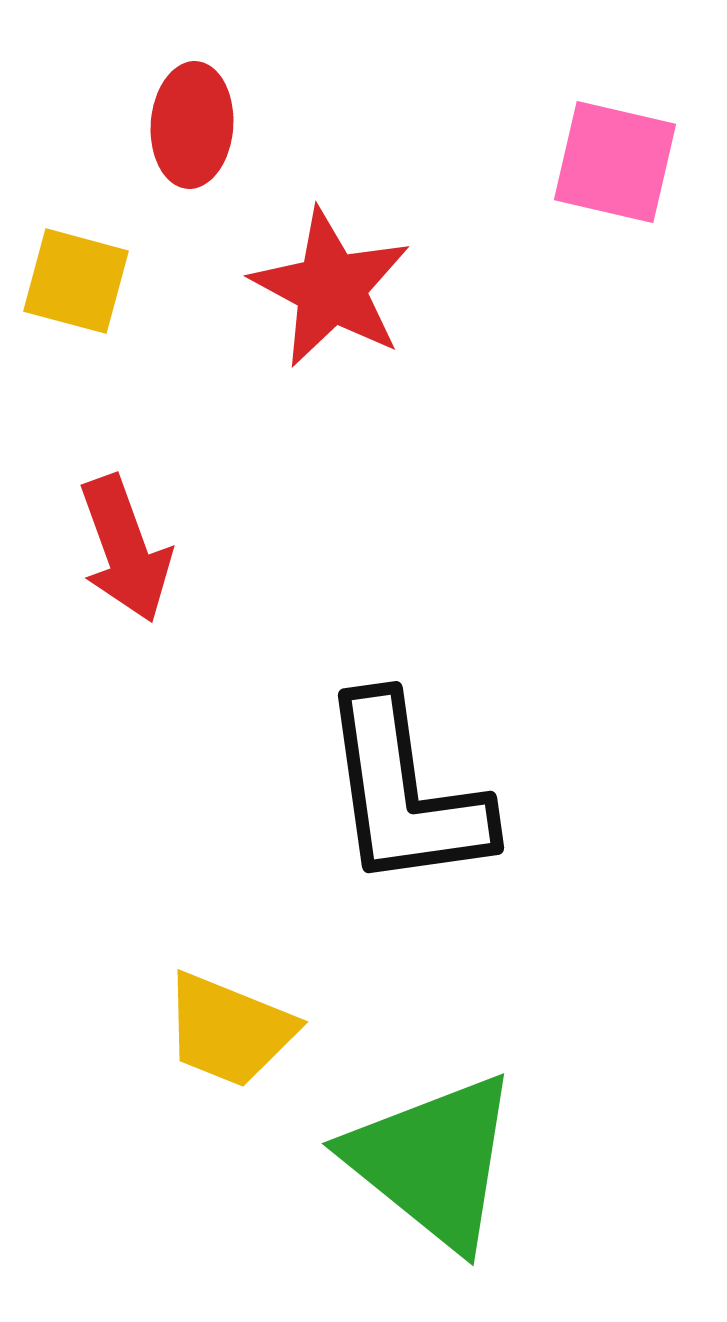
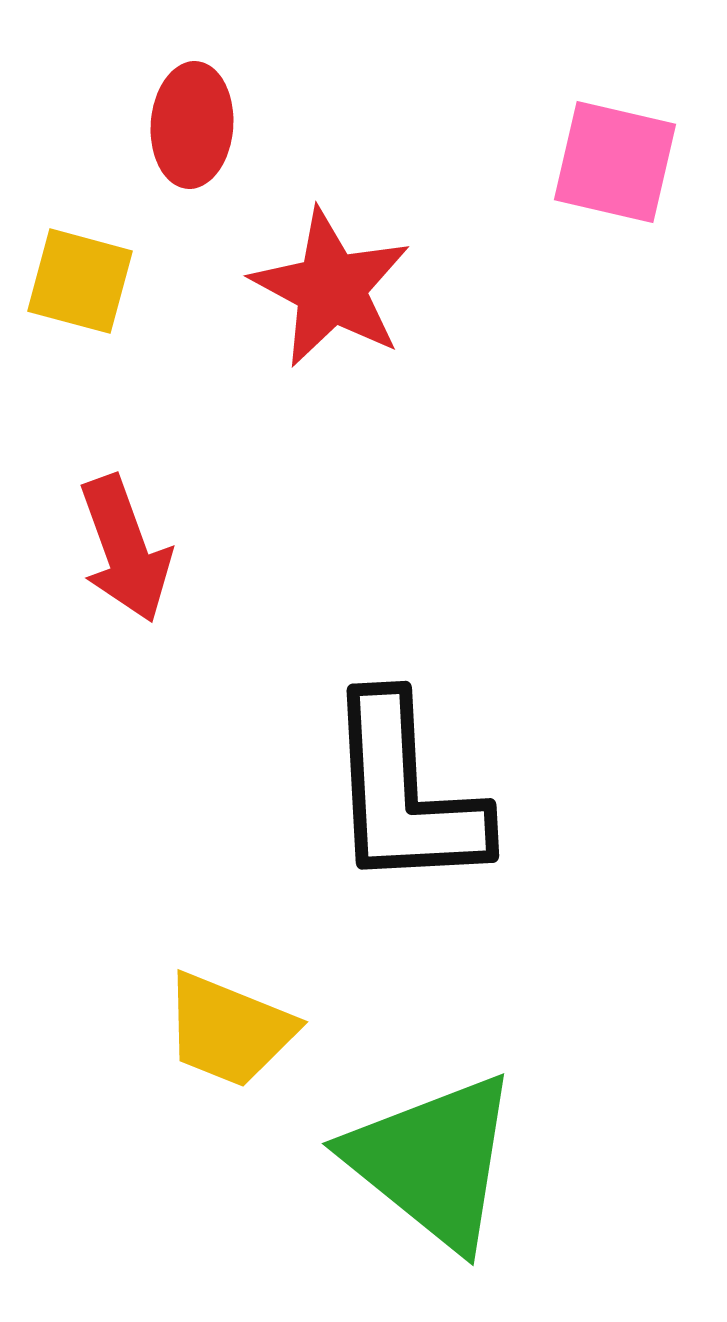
yellow square: moved 4 px right
black L-shape: rotated 5 degrees clockwise
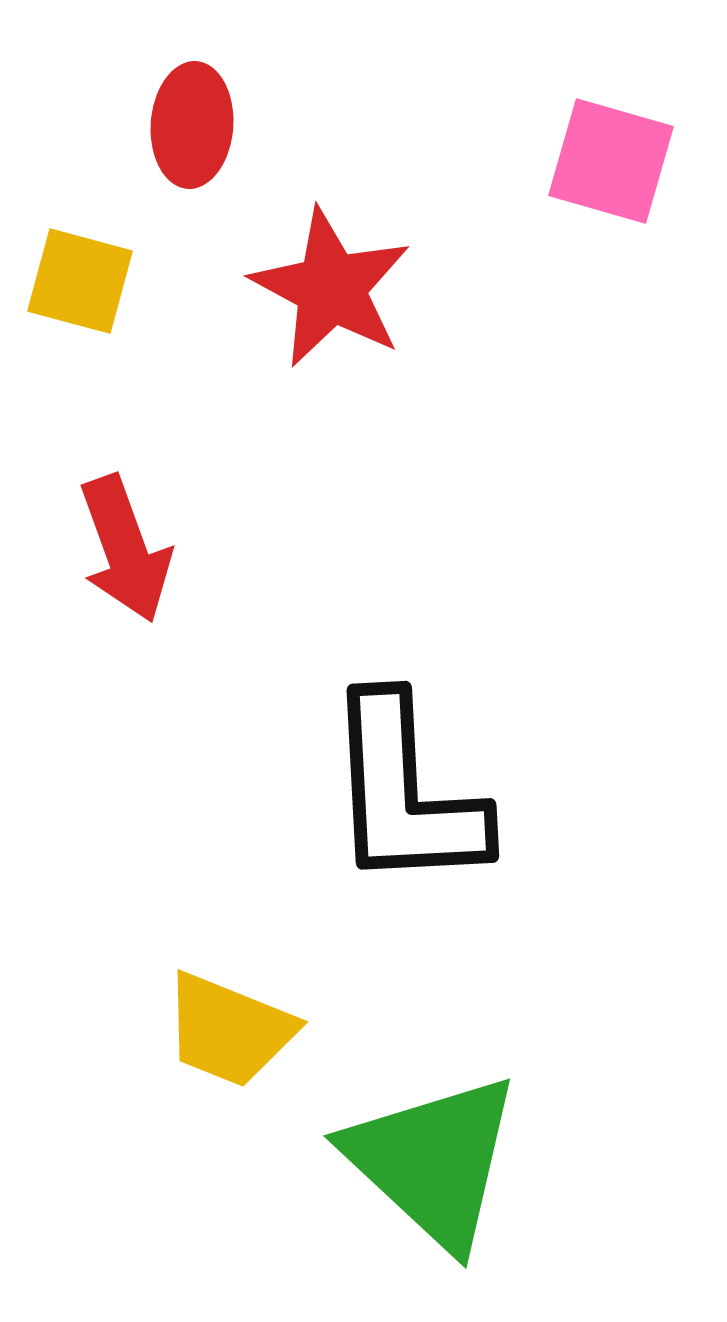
pink square: moved 4 px left, 1 px up; rotated 3 degrees clockwise
green triangle: rotated 4 degrees clockwise
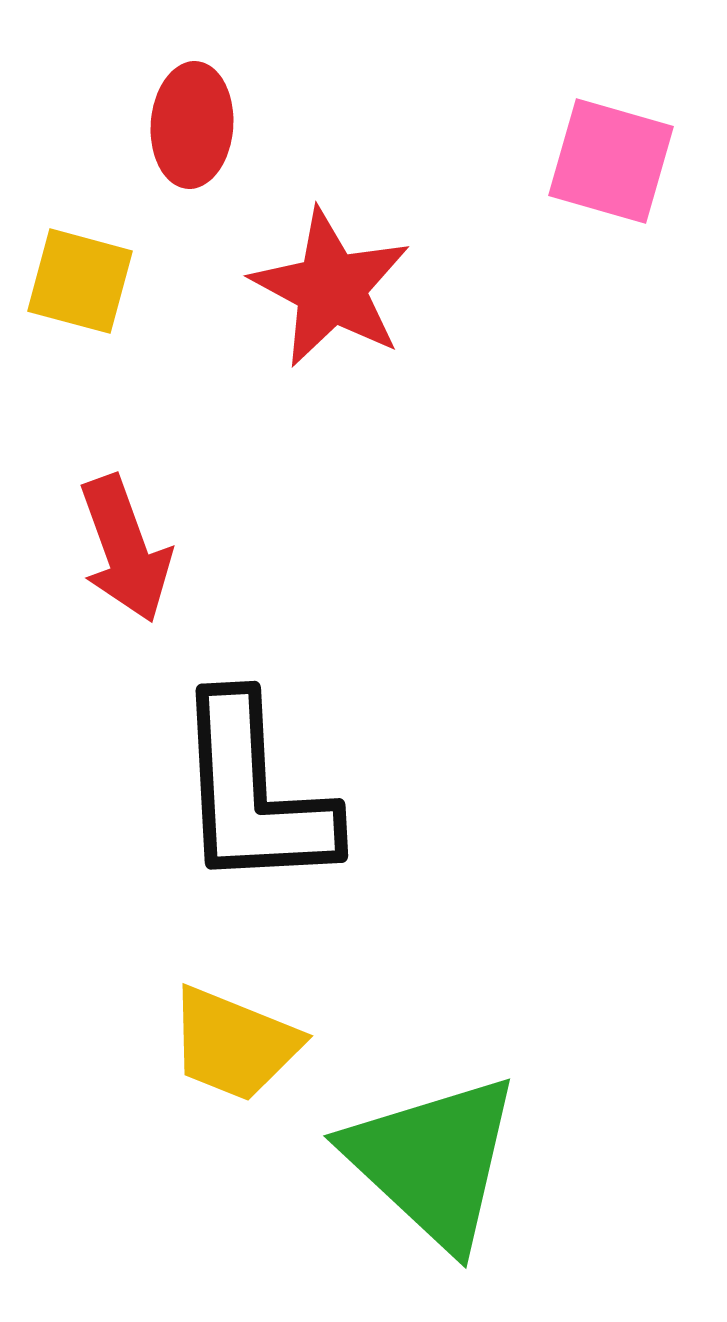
black L-shape: moved 151 px left
yellow trapezoid: moved 5 px right, 14 px down
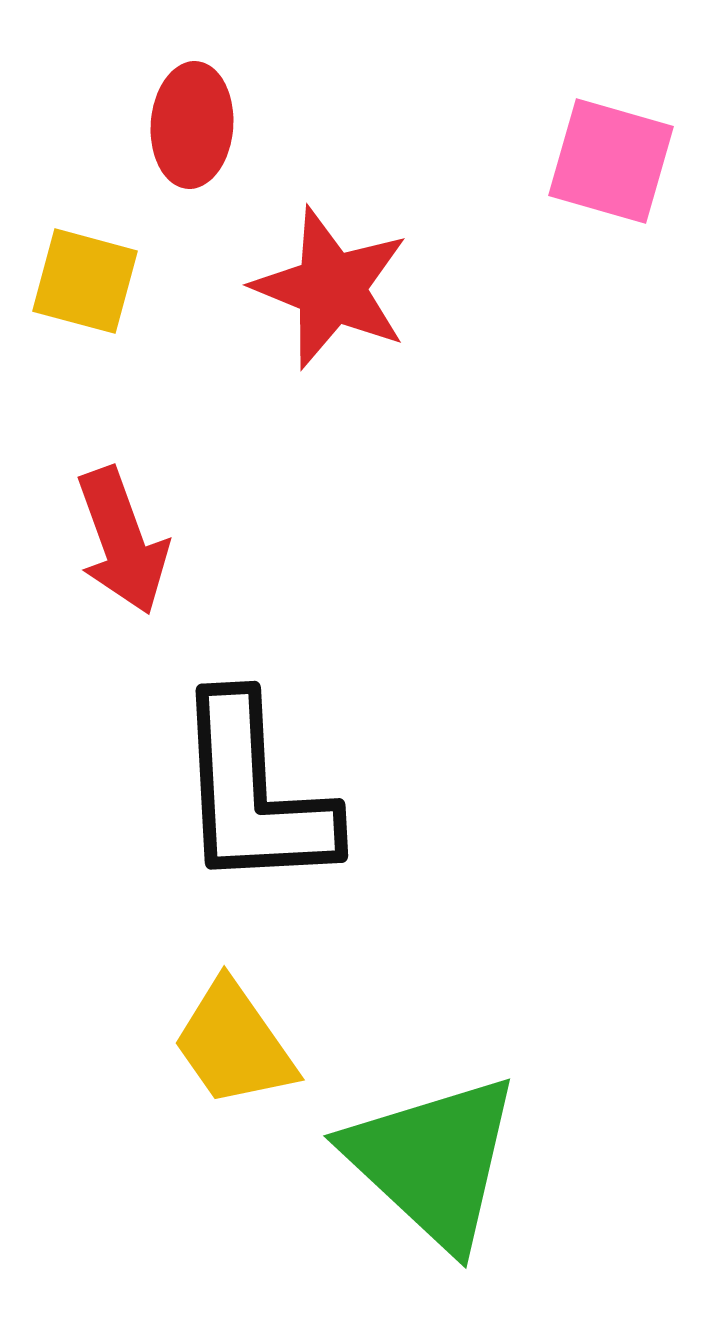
yellow square: moved 5 px right
red star: rotated 6 degrees counterclockwise
red arrow: moved 3 px left, 8 px up
yellow trapezoid: rotated 33 degrees clockwise
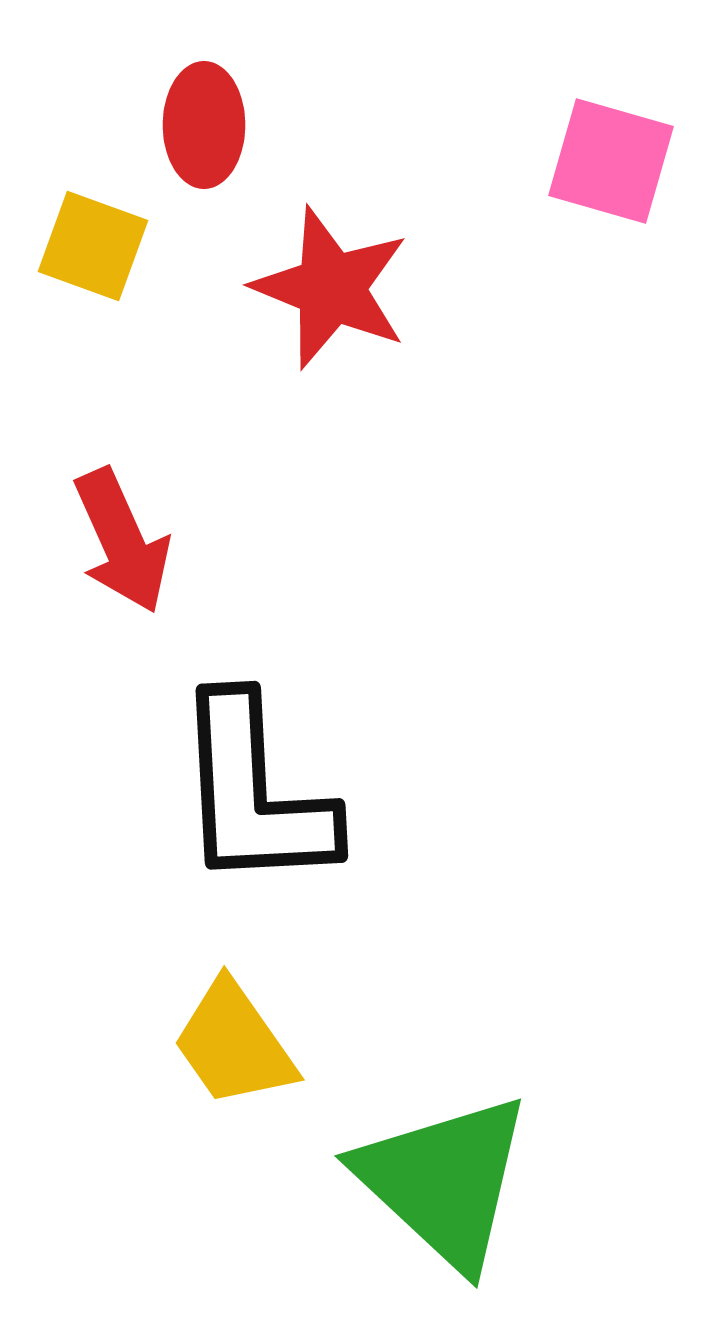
red ellipse: moved 12 px right; rotated 4 degrees counterclockwise
yellow square: moved 8 px right, 35 px up; rotated 5 degrees clockwise
red arrow: rotated 4 degrees counterclockwise
green triangle: moved 11 px right, 20 px down
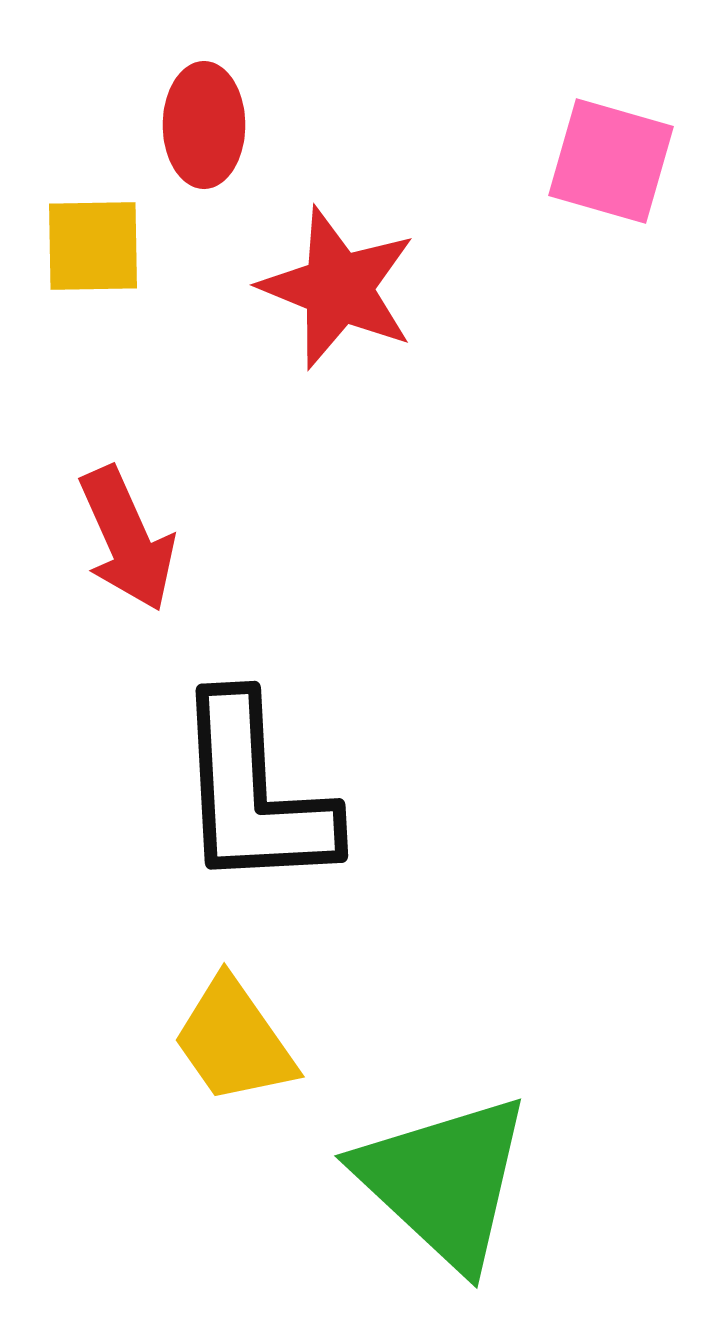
yellow square: rotated 21 degrees counterclockwise
red star: moved 7 px right
red arrow: moved 5 px right, 2 px up
yellow trapezoid: moved 3 px up
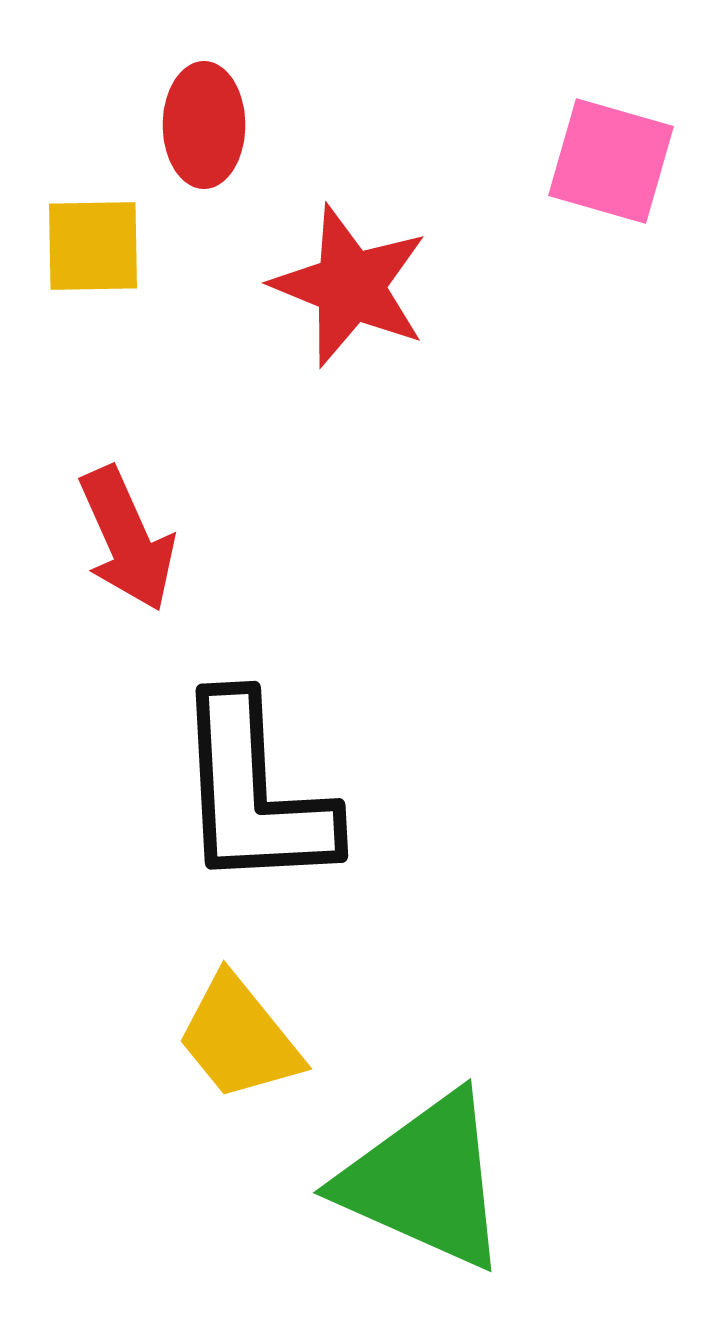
red star: moved 12 px right, 2 px up
yellow trapezoid: moved 5 px right, 3 px up; rotated 4 degrees counterclockwise
green triangle: moved 19 px left; rotated 19 degrees counterclockwise
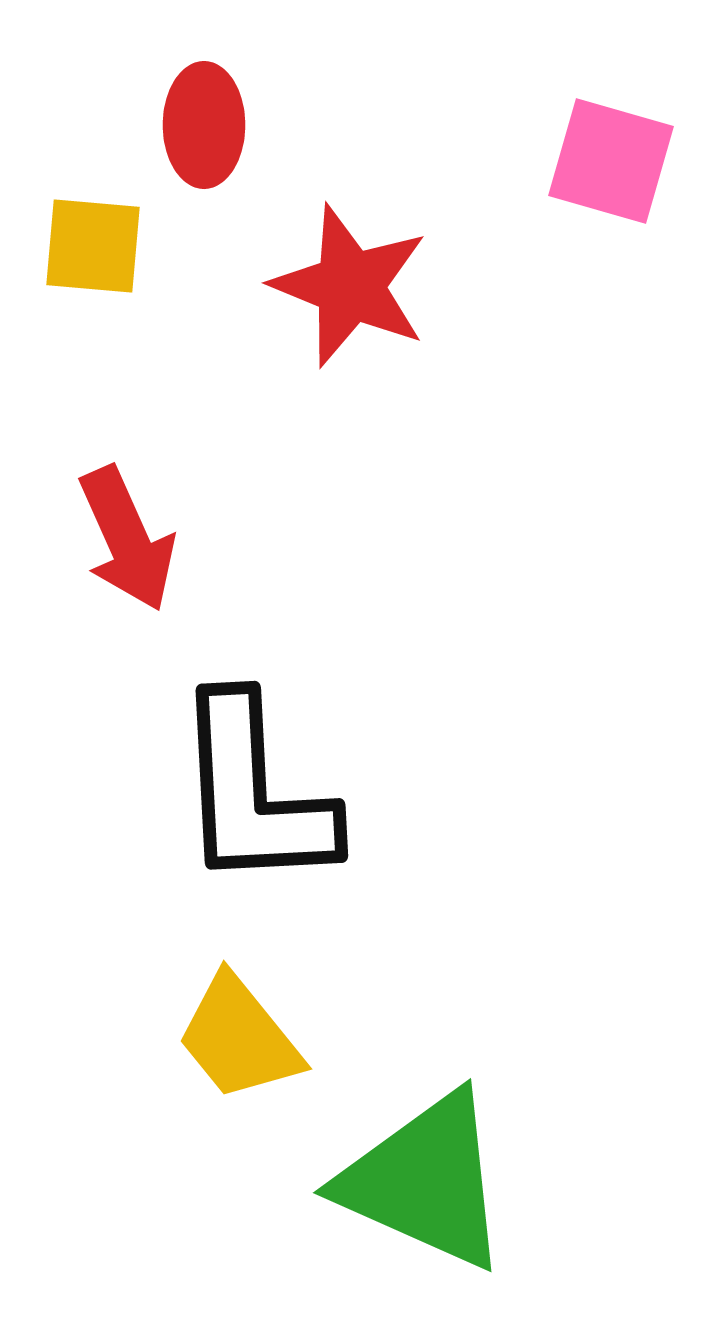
yellow square: rotated 6 degrees clockwise
